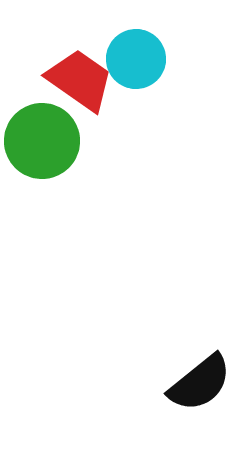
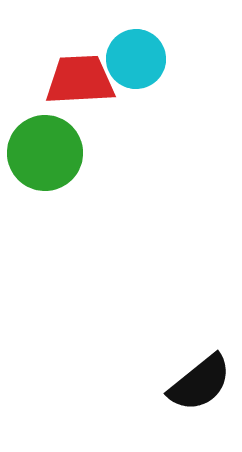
red trapezoid: rotated 38 degrees counterclockwise
green circle: moved 3 px right, 12 px down
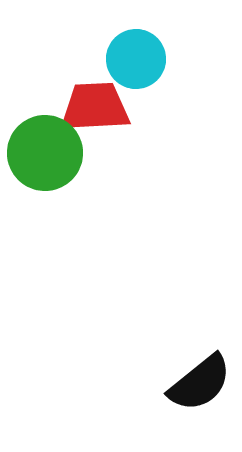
red trapezoid: moved 15 px right, 27 px down
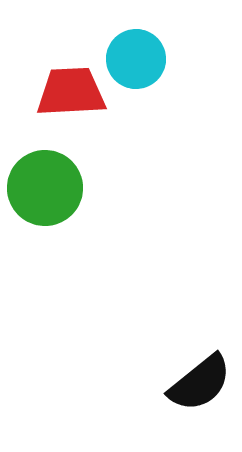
red trapezoid: moved 24 px left, 15 px up
green circle: moved 35 px down
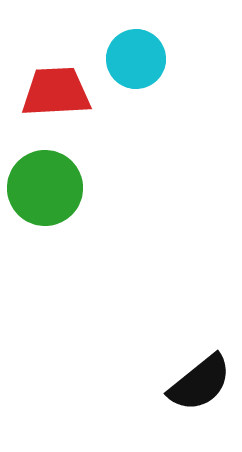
red trapezoid: moved 15 px left
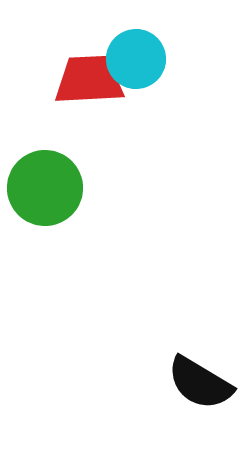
red trapezoid: moved 33 px right, 12 px up
black semicircle: rotated 70 degrees clockwise
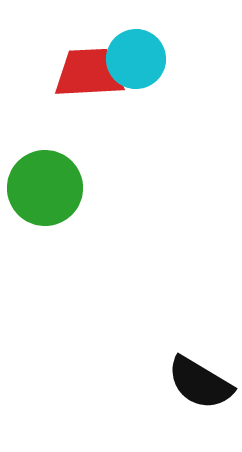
red trapezoid: moved 7 px up
